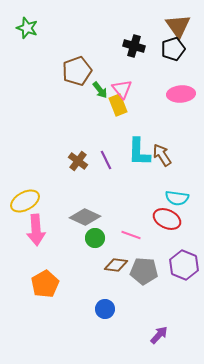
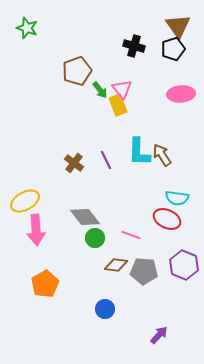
brown cross: moved 4 px left, 2 px down
gray diamond: rotated 28 degrees clockwise
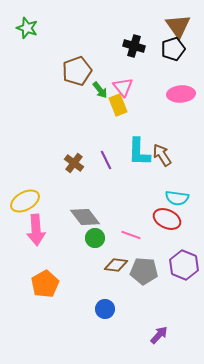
pink triangle: moved 1 px right, 2 px up
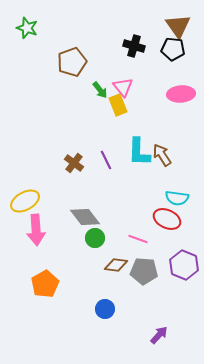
black pentagon: rotated 25 degrees clockwise
brown pentagon: moved 5 px left, 9 px up
pink line: moved 7 px right, 4 px down
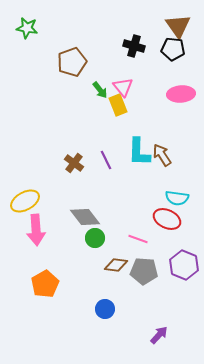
green star: rotated 10 degrees counterclockwise
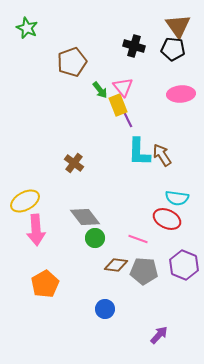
green star: rotated 15 degrees clockwise
purple line: moved 21 px right, 42 px up
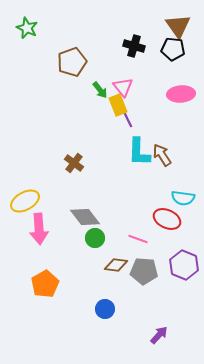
cyan semicircle: moved 6 px right
pink arrow: moved 3 px right, 1 px up
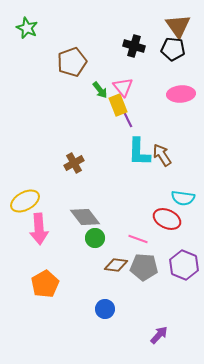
brown cross: rotated 24 degrees clockwise
gray pentagon: moved 4 px up
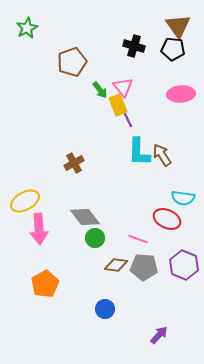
green star: rotated 20 degrees clockwise
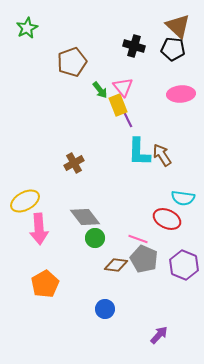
brown triangle: rotated 12 degrees counterclockwise
gray pentagon: moved 8 px up; rotated 20 degrees clockwise
